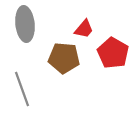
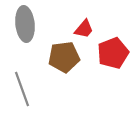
red pentagon: rotated 20 degrees clockwise
brown pentagon: moved 1 px up; rotated 12 degrees counterclockwise
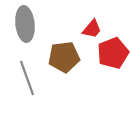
red trapezoid: moved 8 px right
gray line: moved 5 px right, 11 px up
